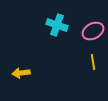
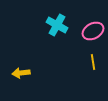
cyan cross: rotated 10 degrees clockwise
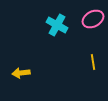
pink ellipse: moved 12 px up
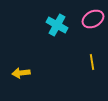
yellow line: moved 1 px left
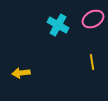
cyan cross: moved 1 px right
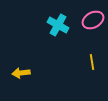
pink ellipse: moved 1 px down
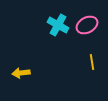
pink ellipse: moved 6 px left, 5 px down
